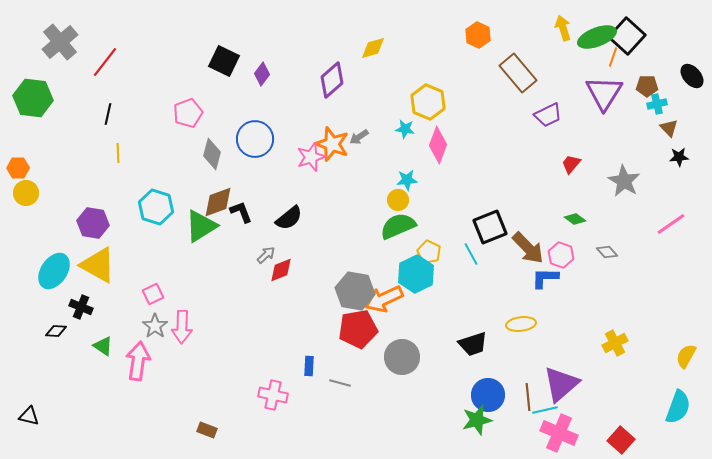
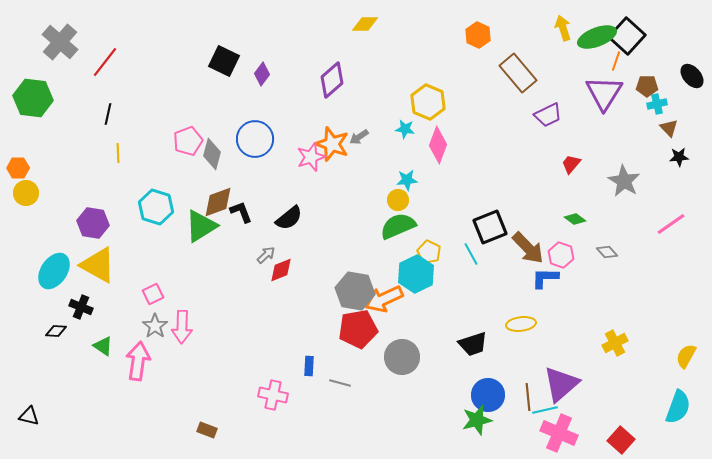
gray cross at (60, 42): rotated 9 degrees counterclockwise
yellow diamond at (373, 48): moved 8 px left, 24 px up; rotated 16 degrees clockwise
orange line at (613, 57): moved 3 px right, 4 px down
pink pentagon at (188, 113): moved 28 px down
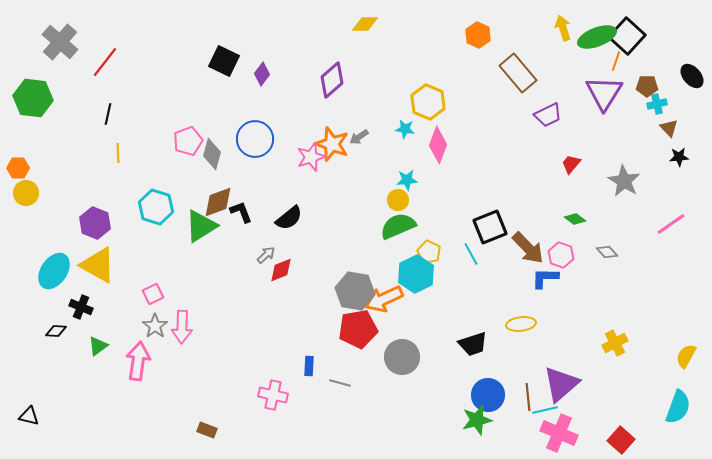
purple hexagon at (93, 223): moved 2 px right; rotated 12 degrees clockwise
green triangle at (103, 346): moved 5 px left; rotated 50 degrees clockwise
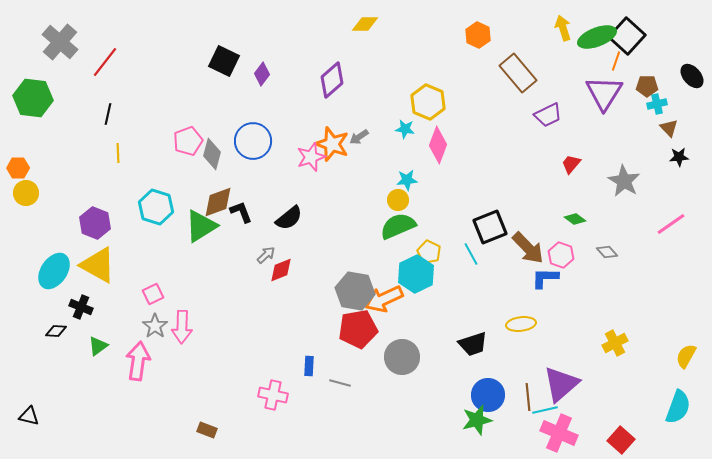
blue circle at (255, 139): moved 2 px left, 2 px down
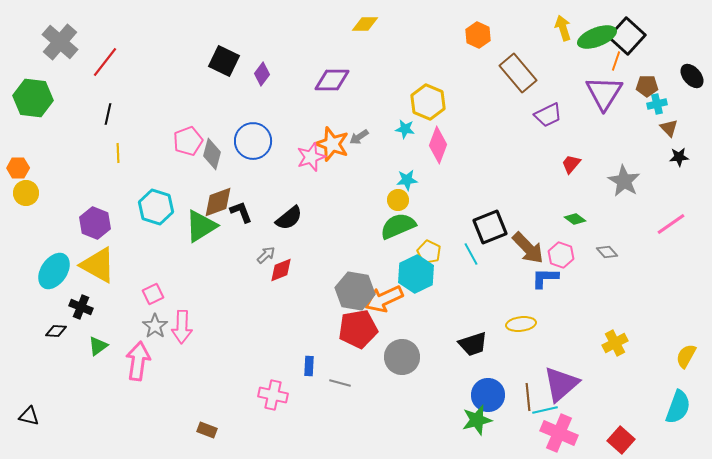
purple diamond at (332, 80): rotated 42 degrees clockwise
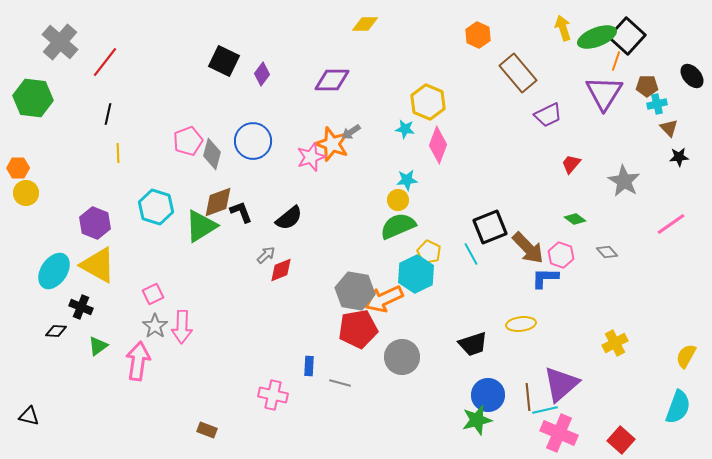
gray arrow at (359, 137): moved 8 px left, 5 px up
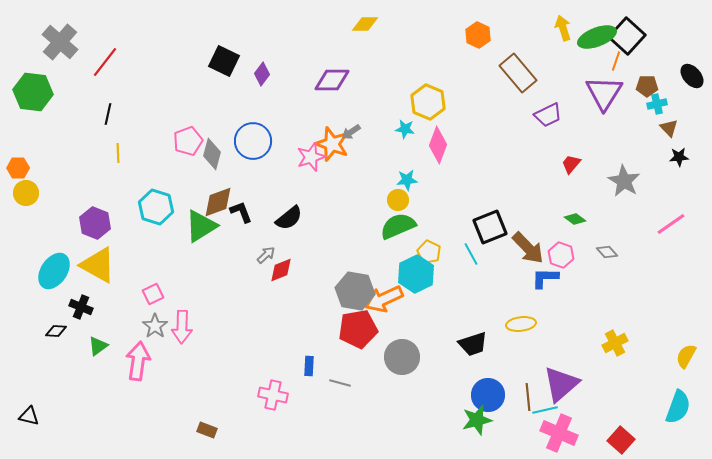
green hexagon at (33, 98): moved 6 px up
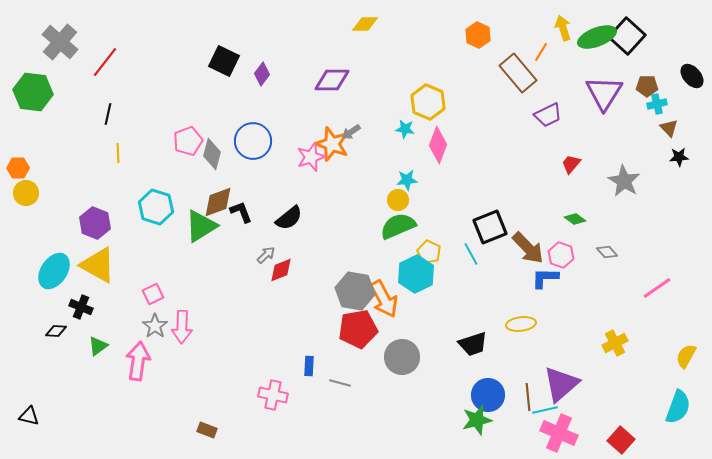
orange line at (616, 61): moved 75 px left, 9 px up; rotated 12 degrees clockwise
pink line at (671, 224): moved 14 px left, 64 px down
orange arrow at (384, 299): rotated 93 degrees counterclockwise
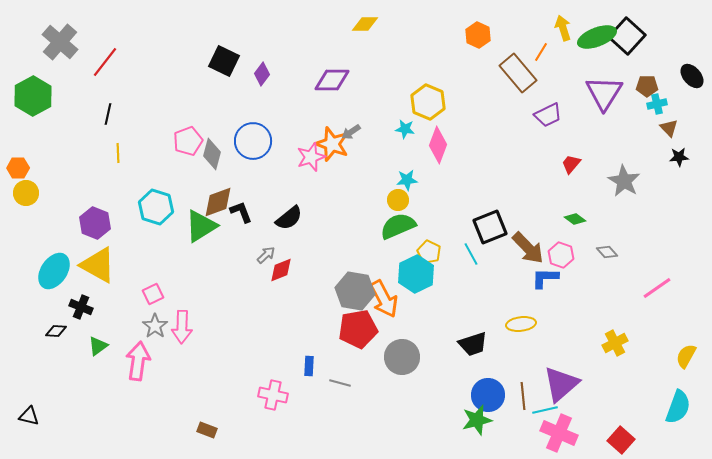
green hexagon at (33, 92): moved 4 px down; rotated 24 degrees clockwise
brown line at (528, 397): moved 5 px left, 1 px up
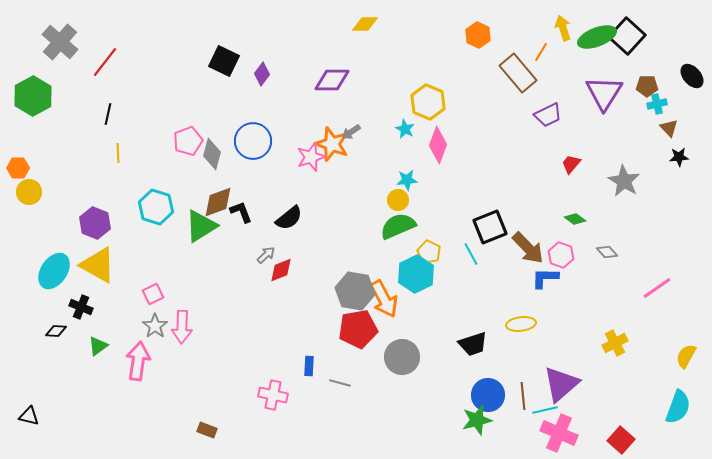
cyan star at (405, 129): rotated 18 degrees clockwise
yellow circle at (26, 193): moved 3 px right, 1 px up
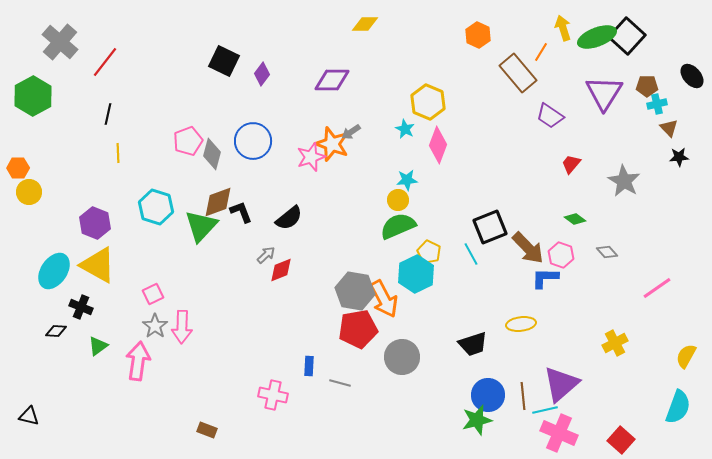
purple trapezoid at (548, 115): moved 2 px right, 1 px down; rotated 60 degrees clockwise
green triangle at (201, 226): rotated 15 degrees counterclockwise
